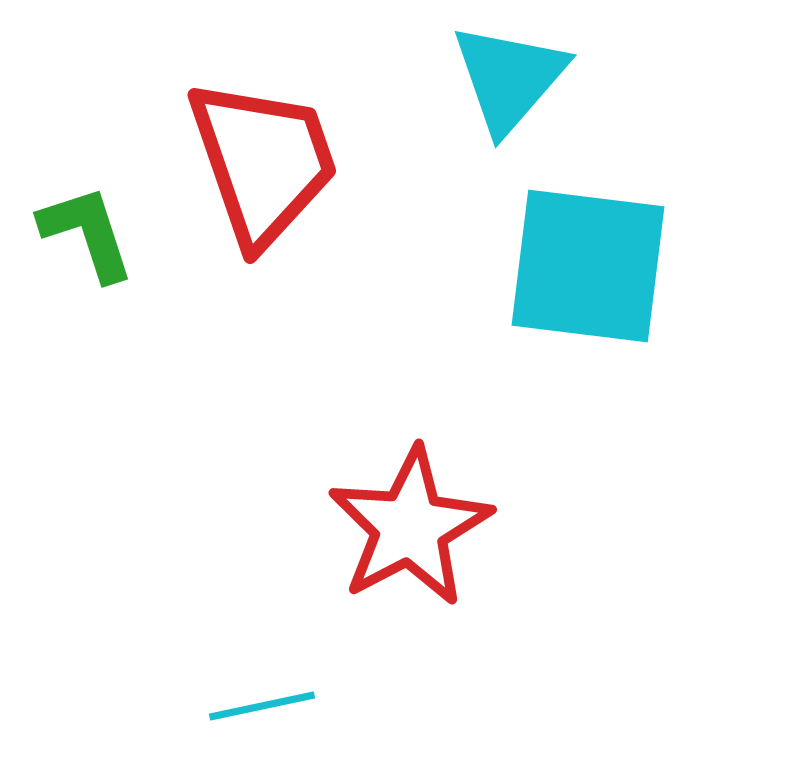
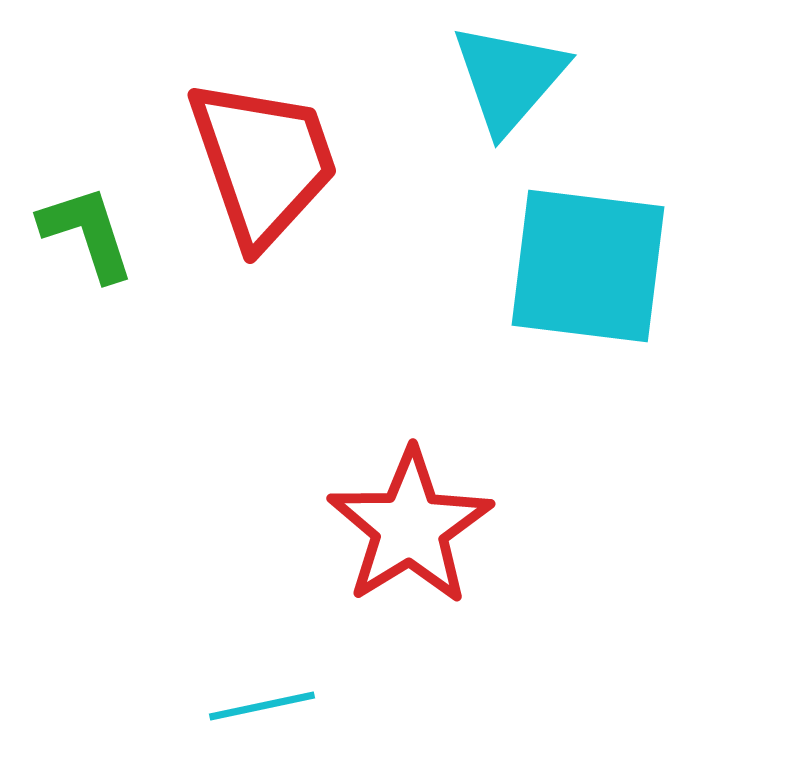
red star: rotated 4 degrees counterclockwise
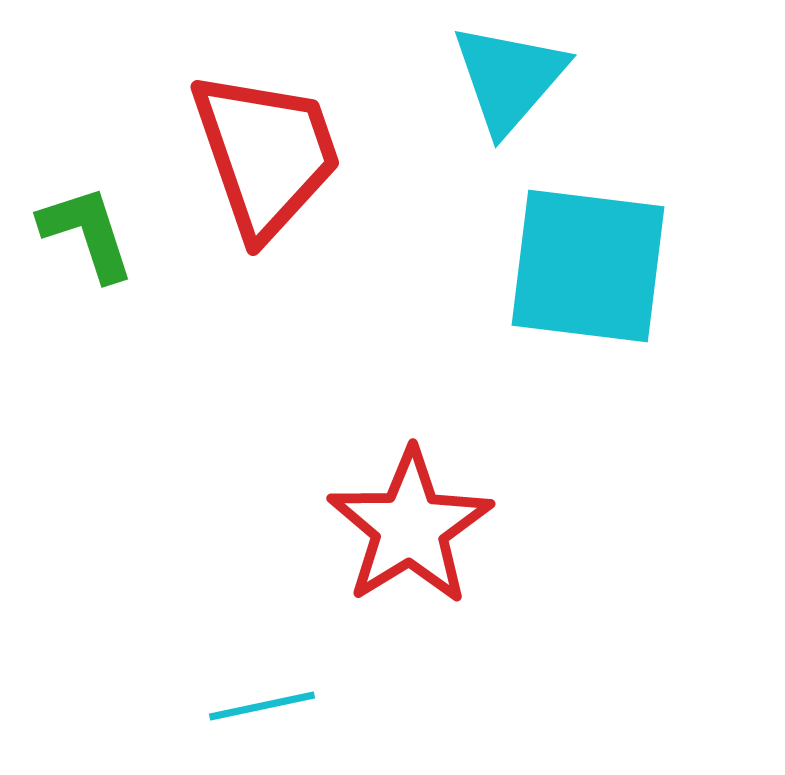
red trapezoid: moved 3 px right, 8 px up
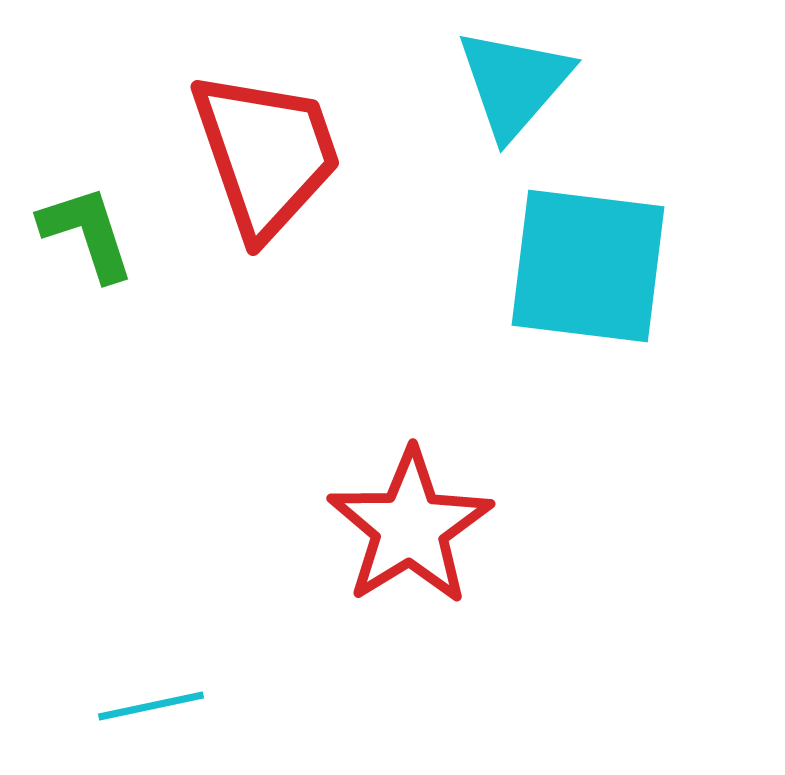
cyan triangle: moved 5 px right, 5 px down
cyan line: moved 111 px left
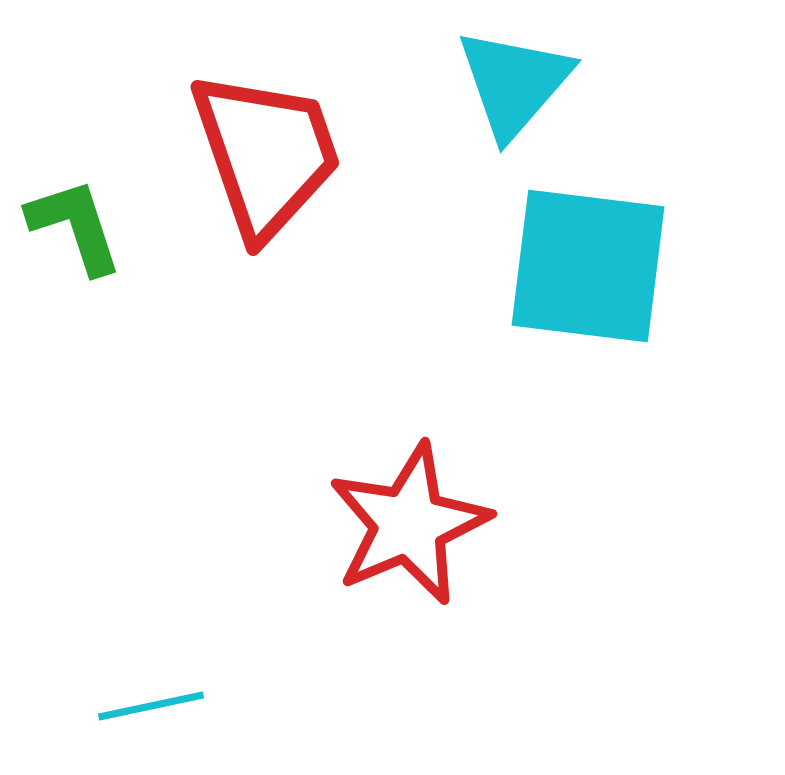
green L-shape: moved 12 px left, 7 px up
red star: moved 1 px left, 3 px up; rotated 9 degrees clockwise
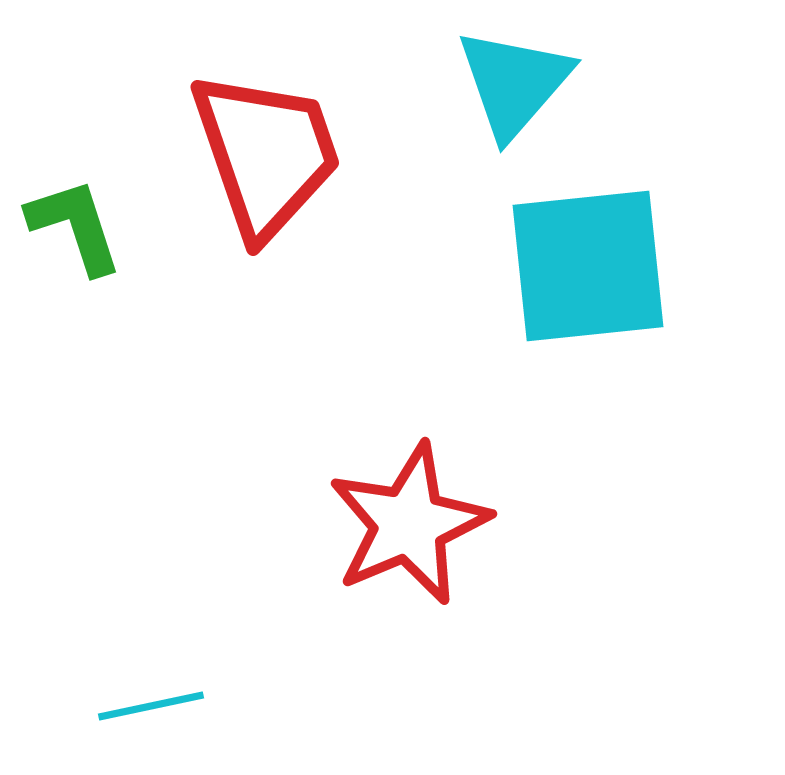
cyan square: rotated 13 degrees counterclockwise
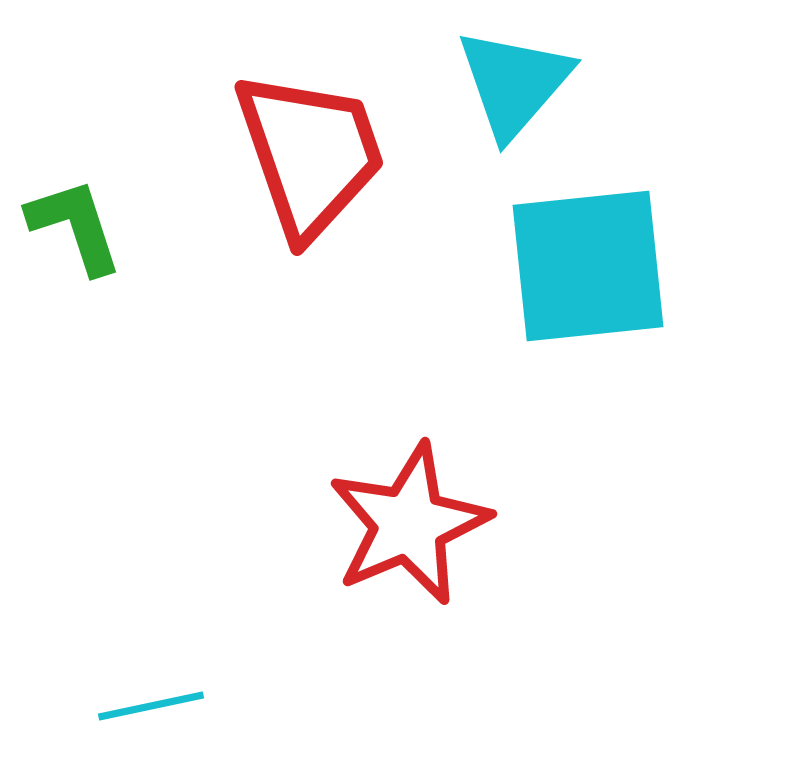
red trapezoid: moved 44 px right
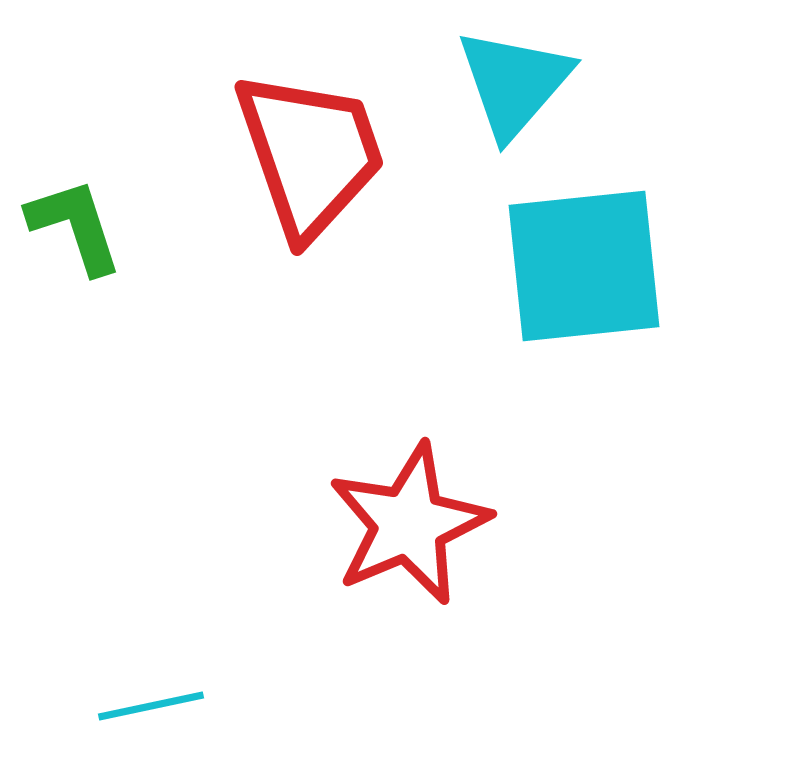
cyan square: moved 4 px left
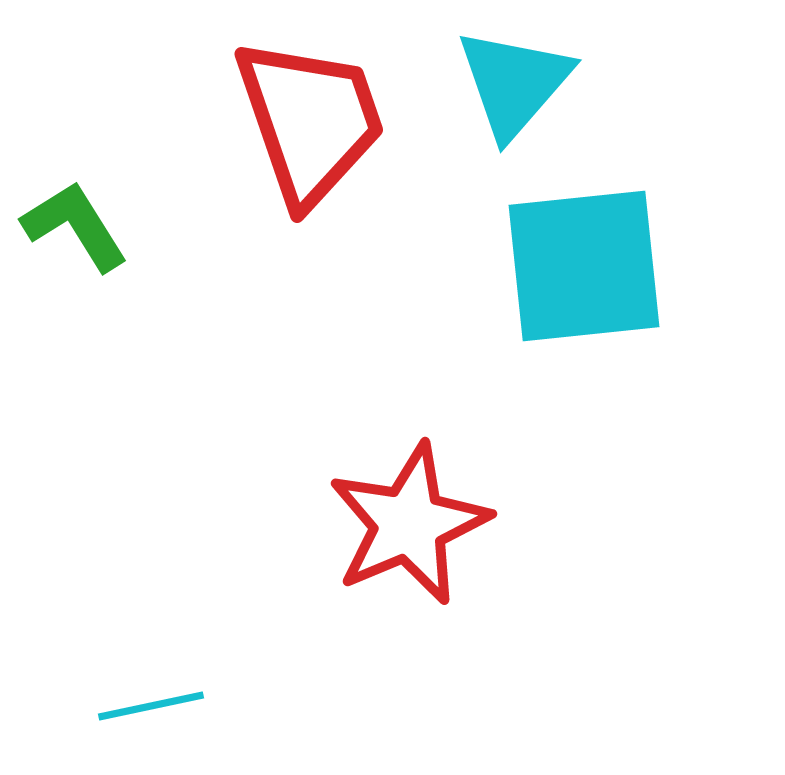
red trapezoid: moved 33 px up
green L-shape: rotated 14 degrees counterclockwise
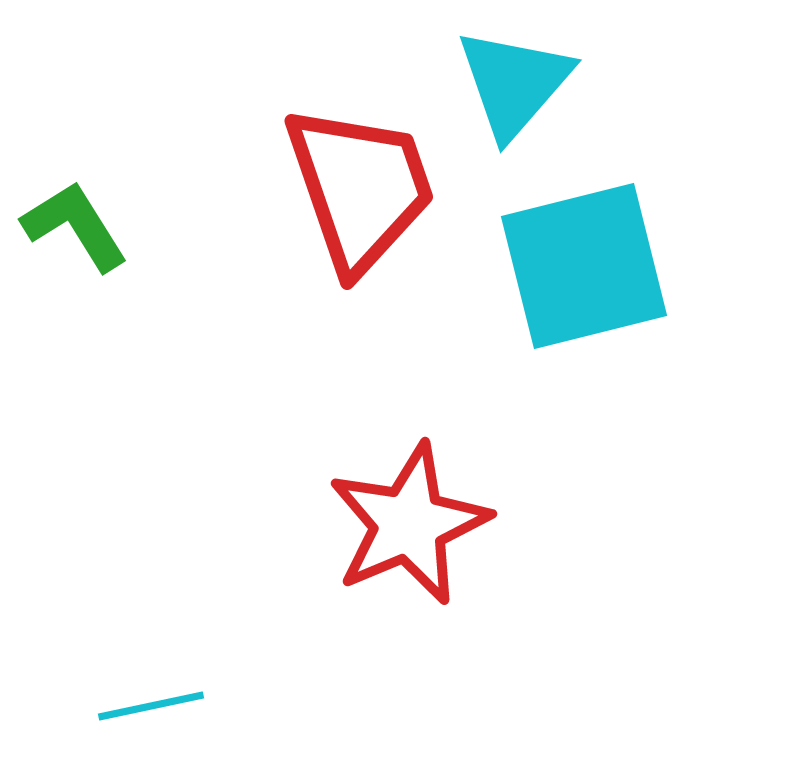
red trapezoid: moved 50 px right, 67 px down
cyan square: rotated 8 degrees counterclockwise
